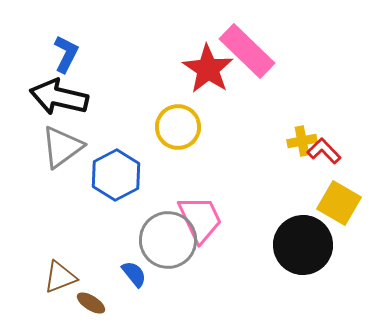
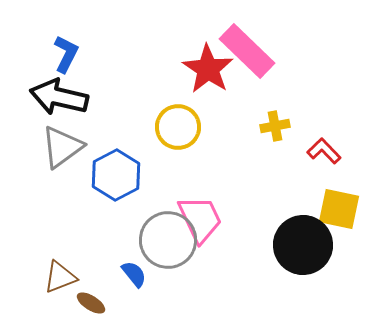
yellow cross: moved 27 px left, 15 px up
yellow square: moved 6 px down; rotated 18 degrees counterclockwise
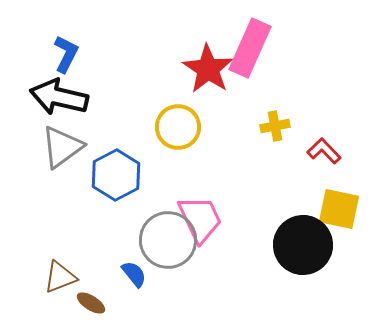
pink rectangle: moved 3 px right, 3 px up; rotated 70 degrees clockwise
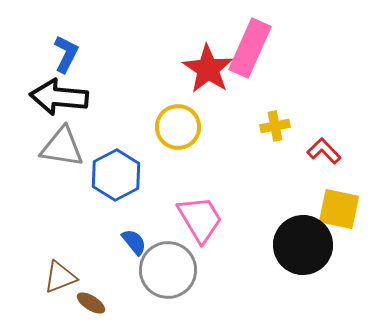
black arrow: rotated 8 degrees counterclockwise
gray triangle: rotated 45 degrees clockwise
pink trapezoid: rotated 6 degrees counterclockwise
gray circle: moved 30 px down
blue semicircle: moved 32 px up
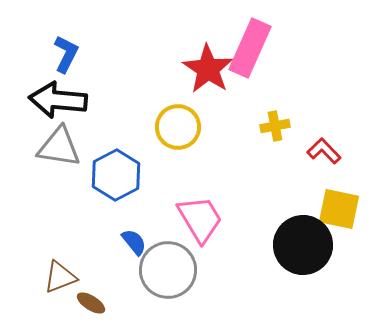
black arrow: moved 1 px left, 3 px down
gray triangle: moved 3 px left
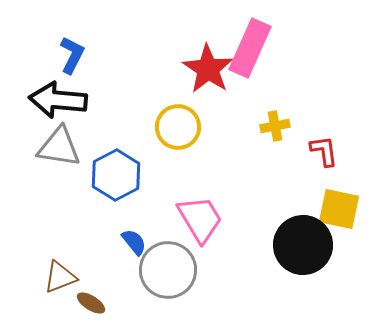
blue L-shape: moved 6 px right, 1 px down
red L-shape: rotated 36 degrees clockwise
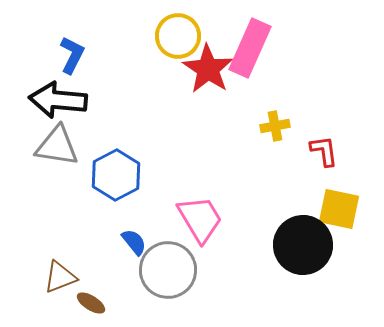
yellow circle: moved 91 px up
gray triangle: moved 2 px left, 1 px up
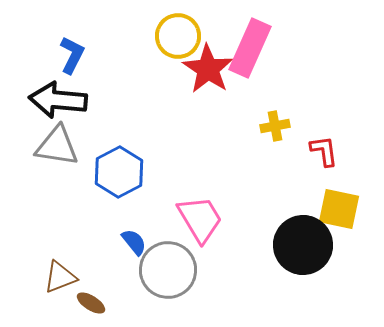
blue hexagon: moved 3 px right, 3 px up
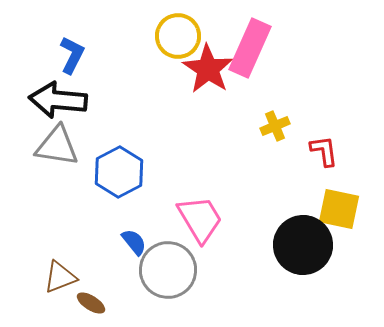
yellow cross: rotated 12 degrees counterclockwise
